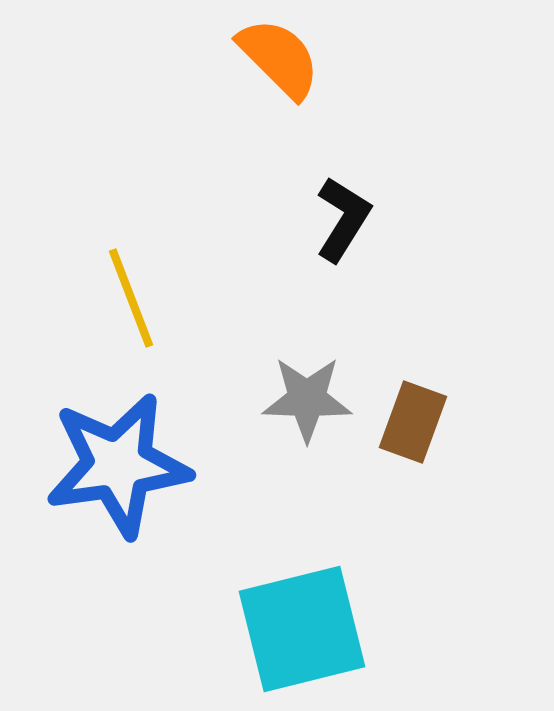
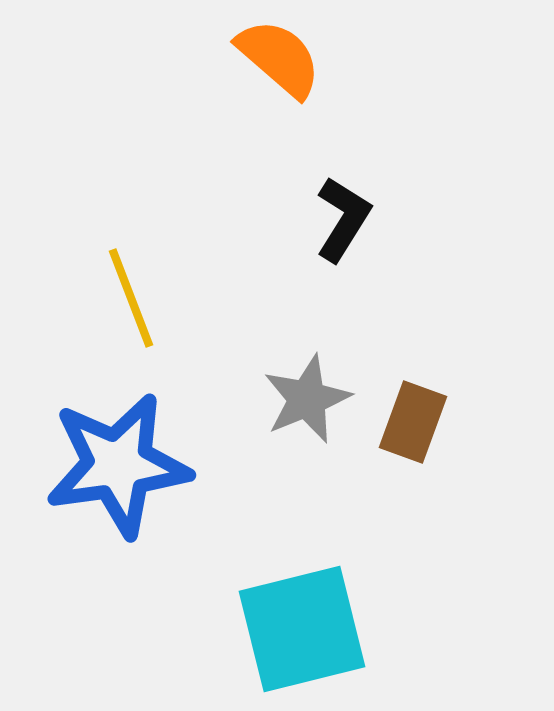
orange semicircle: rotated 4 degrees counterclockwise
gray star: rotated 24 degrees counterclockwise
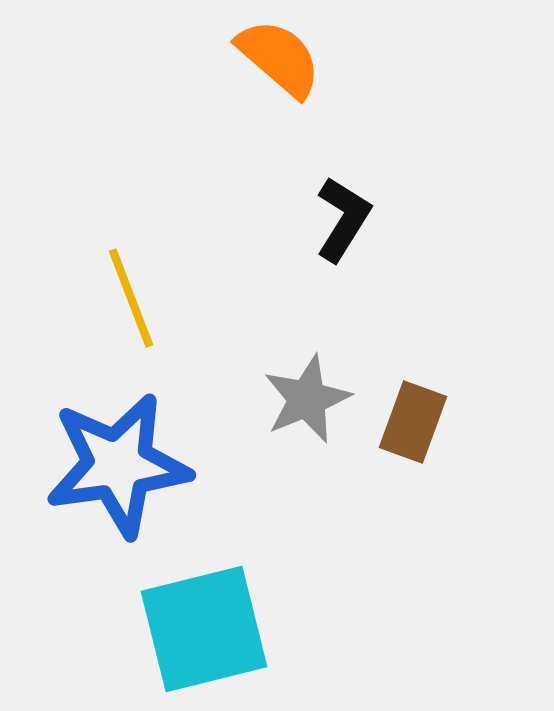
cyan square: moved 98 px left
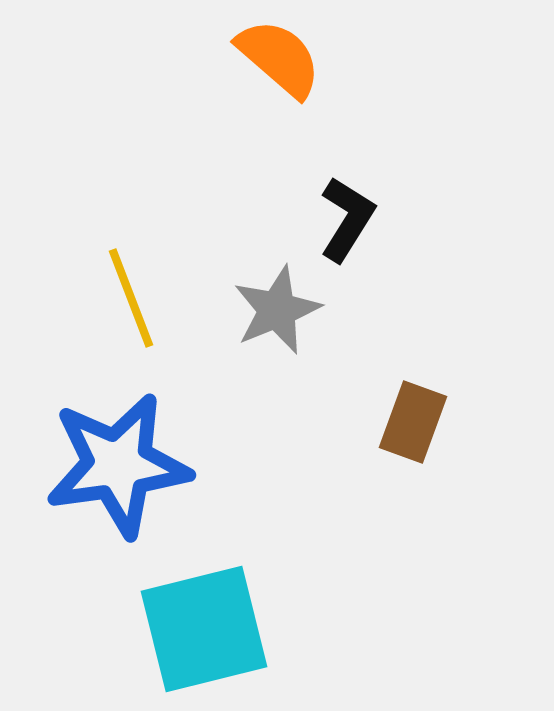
black L-shape: moved 4 px right
gray star: moved 30 px left, 89 px up
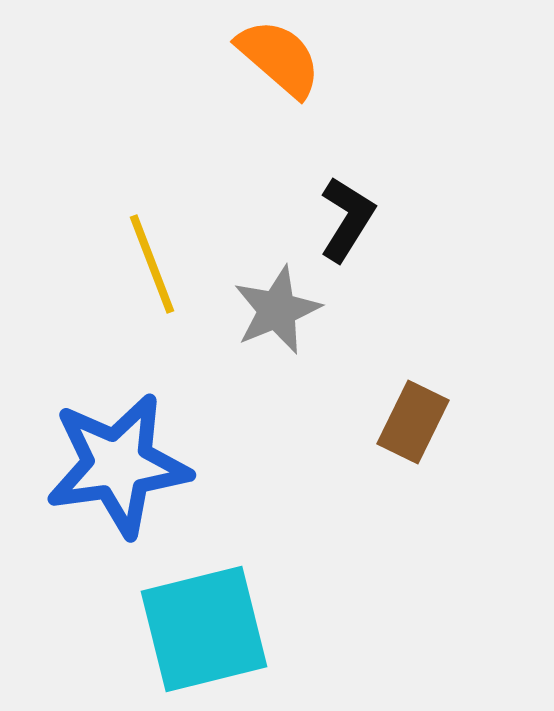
yellow line: moved 21 px right, 34 px up
brown rectangle: rotated 6 degrees clockwise
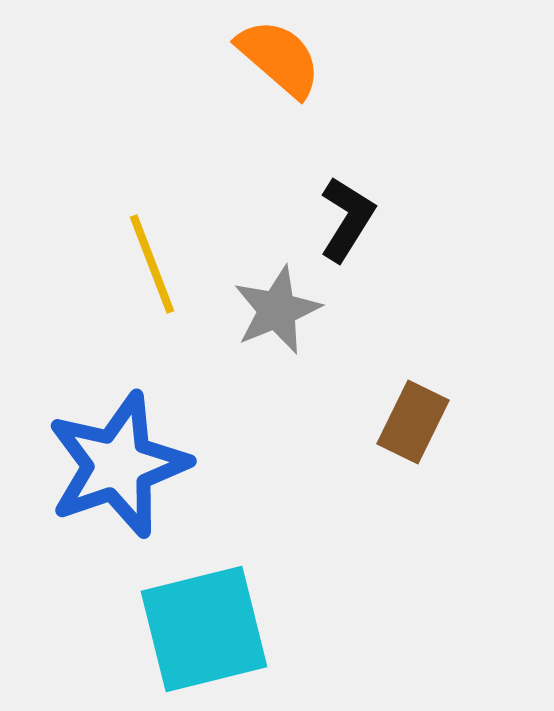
blue star: rotated 11 degrees counterclockwise
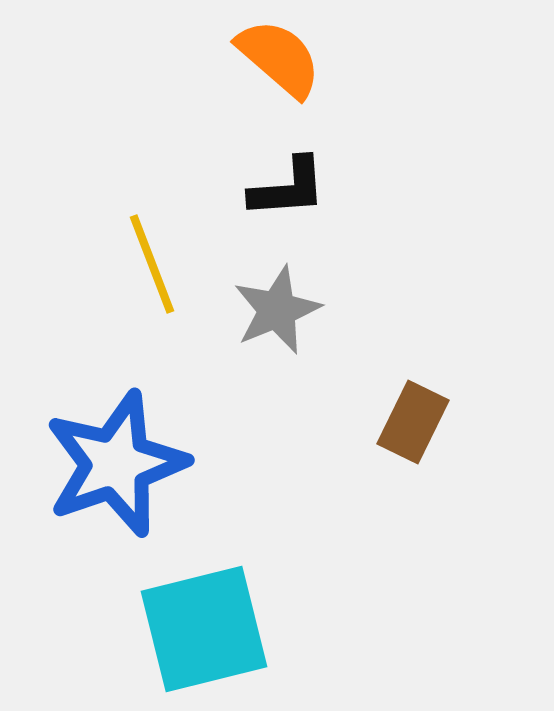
black L-shape: moved 59 px left, 31 px up; rotated 54 degrees clockwise
blue star: moved 2 px left, 1 px up
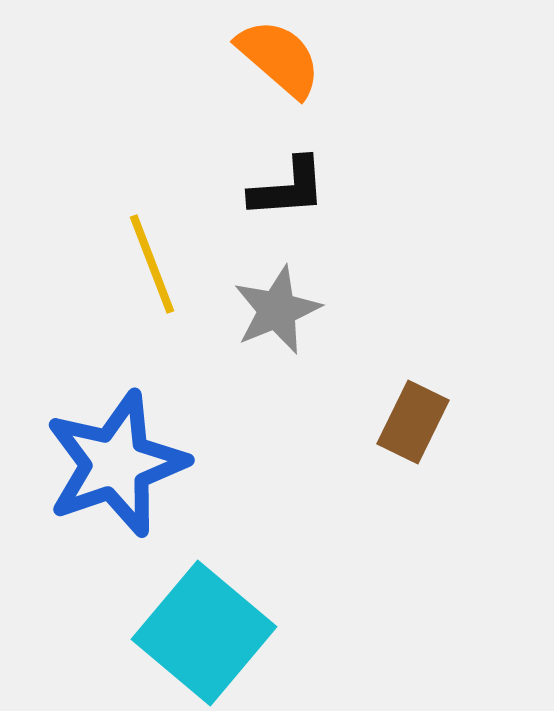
cyan square: moved 4 px down; rotated 36 degrees counterclockwise
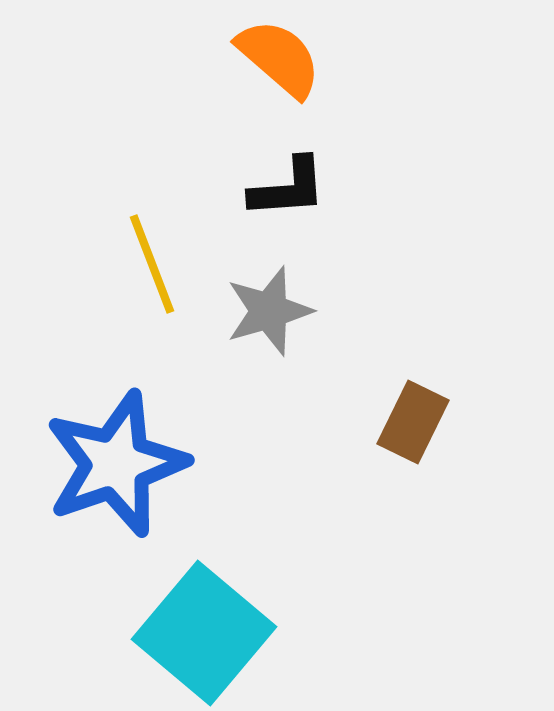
gray star: moved 8 px left, 1 px down; rotated 6 degrees clockwise
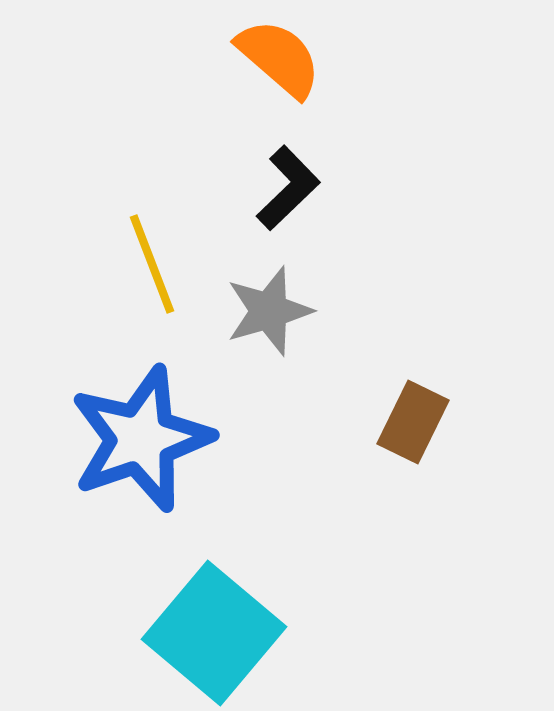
black L-shape: rotated 40 degrees counterclockwise
blue star: moved 25 px right, 25 px up
cyan square: moved 10 px right
